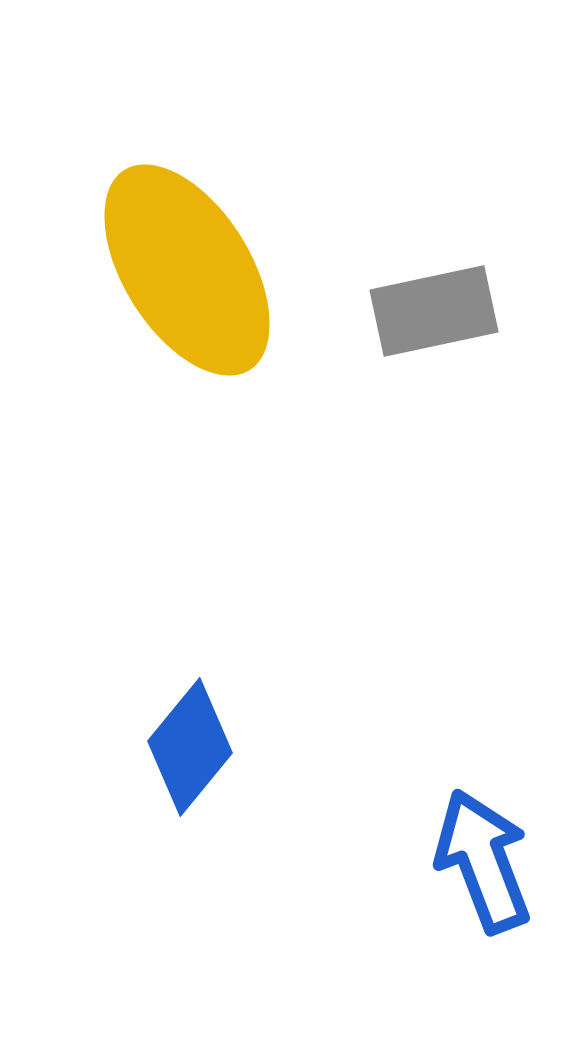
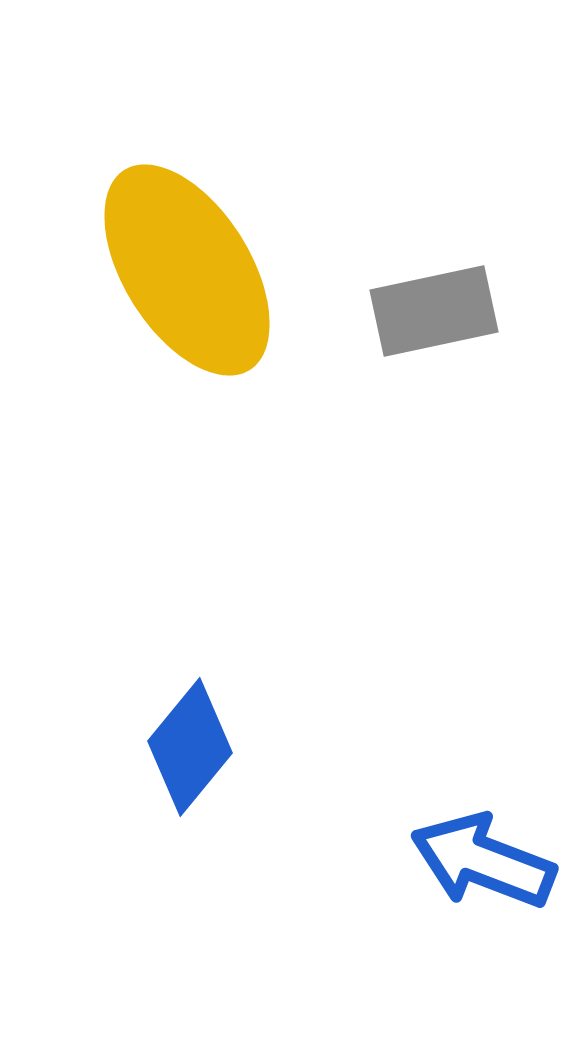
blue arrow: rotated 48 degrees counterclockwise
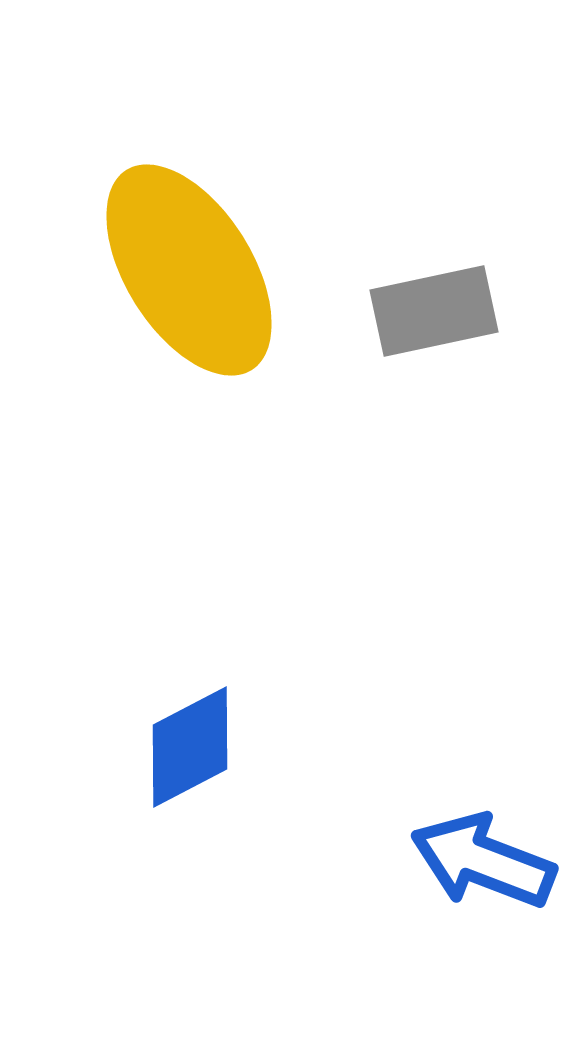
yellow ellipse: moved 2 px right
blue diamond: rotated 23 degrees clockwise
